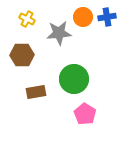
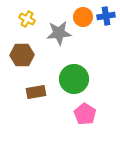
blue cross: moved 1 px left, 1 px up
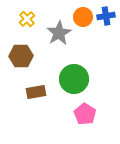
yellow cross: rotated 21 degrees clockwise
gray star: rotated 25 degrees counterclockwise
brown hexagon: moved 1 px left, 1 px down
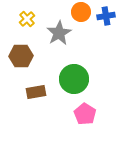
orange circle: moved 2 px left, 5 px up
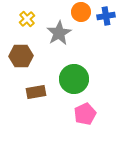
pink pentagon: rotated 15 degrees clockwise
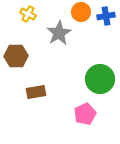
yellow cross: moved 1 px right, 5 px up; rotated 21 degrees counterclockwise
brown hexagon: moved 5 px left
green circle: moved 26 px right
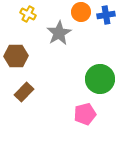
blue cross: moved 1 px up
brown rectangle: moved 12 px left; rotated 36 degrees counterclockwise
pink pentagon: rotated 10 degrees clockwise
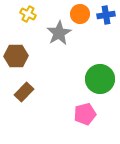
orange circle: moved 1 px left, 2 px down
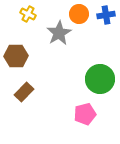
orange circle: moved 1 px left
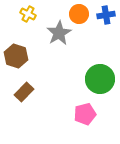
brown hexagon: rotated 20 degrees clockwise
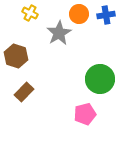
yellow cross: moved 2 px right, 1 px up
